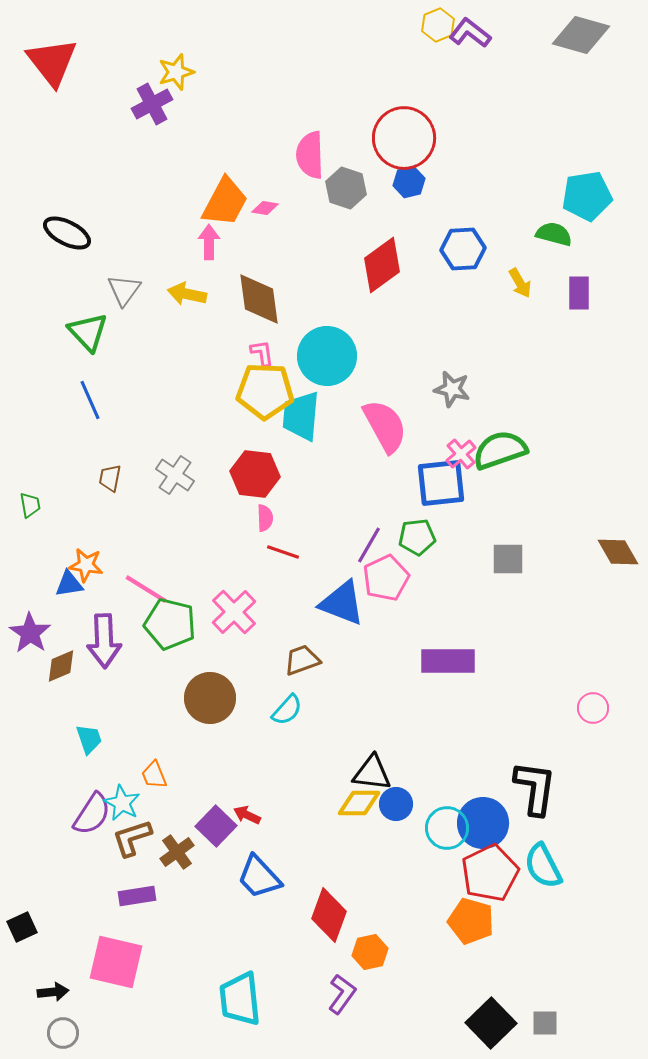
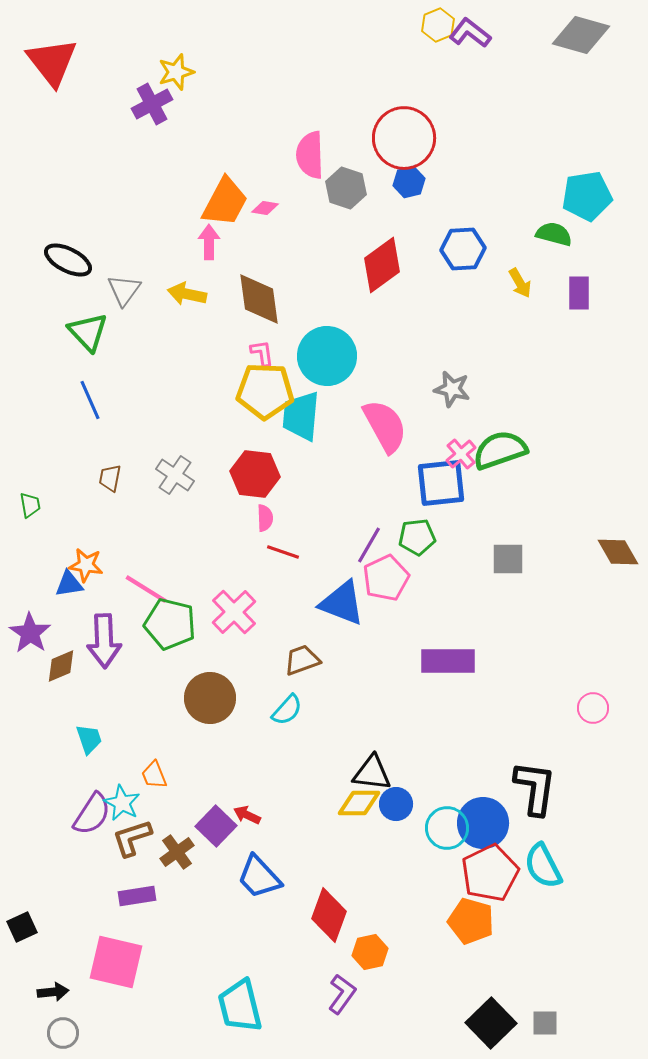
black ellipse at (67, 233): moved 1 px right, 27 px down
cyan trapezoid at (240, 999): moved 7 px down; rotated 8 degrees counterclockwise
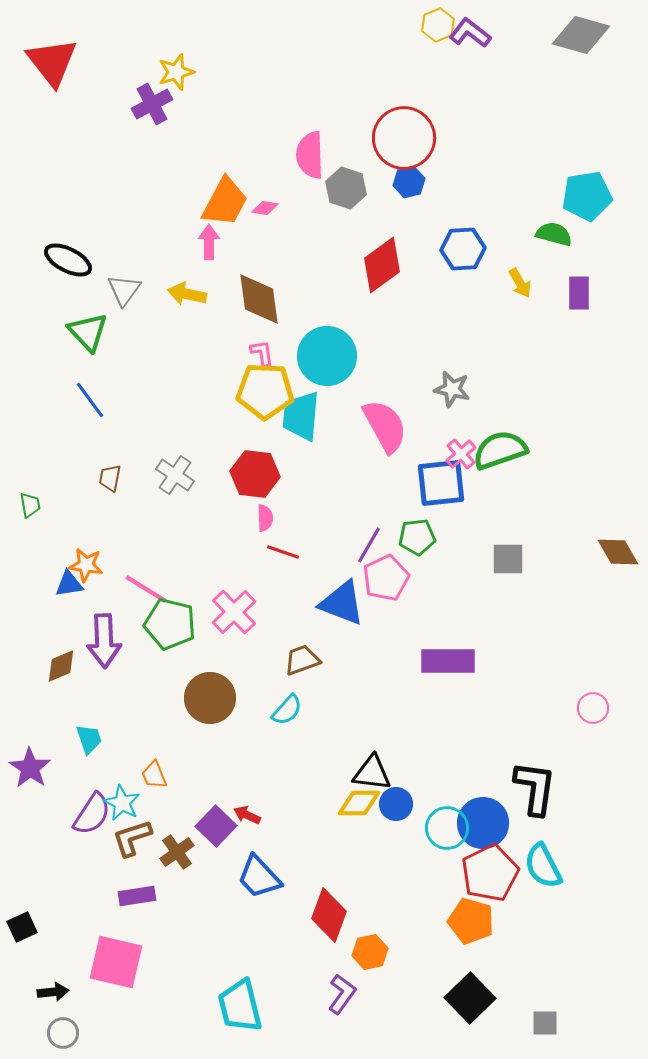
blue line at (90, 400): rotated 12 degrees counterclockwise
purple star at (30, 633): moved 135 px down
black square at (491, 1023): moved 21 px left, 25 px up
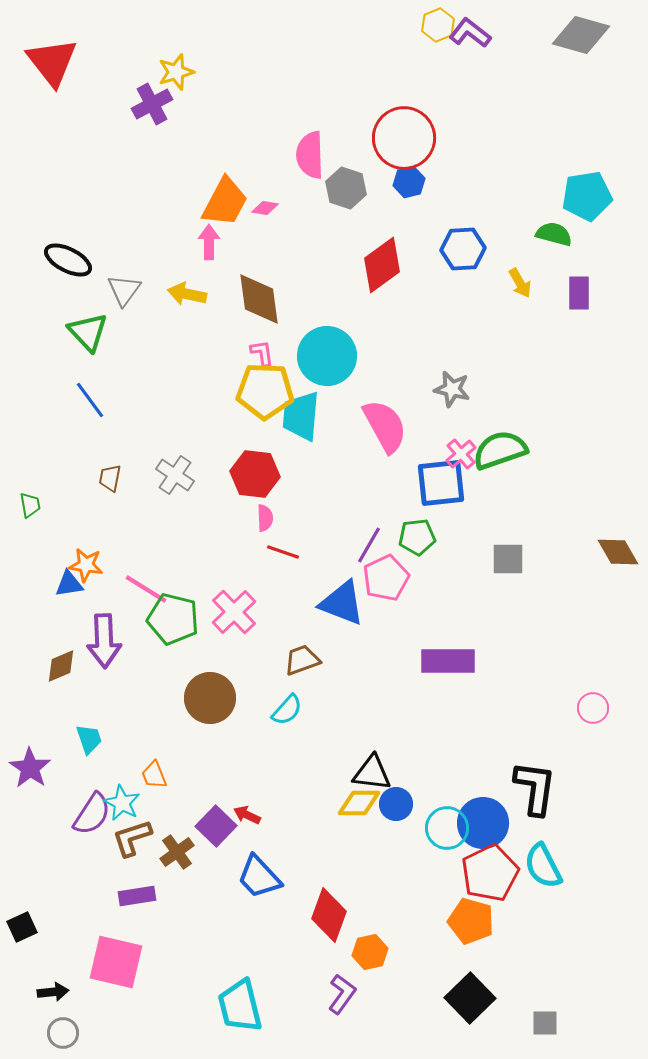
green pentagon at (170, 624): moved 3 px right, 5 px up
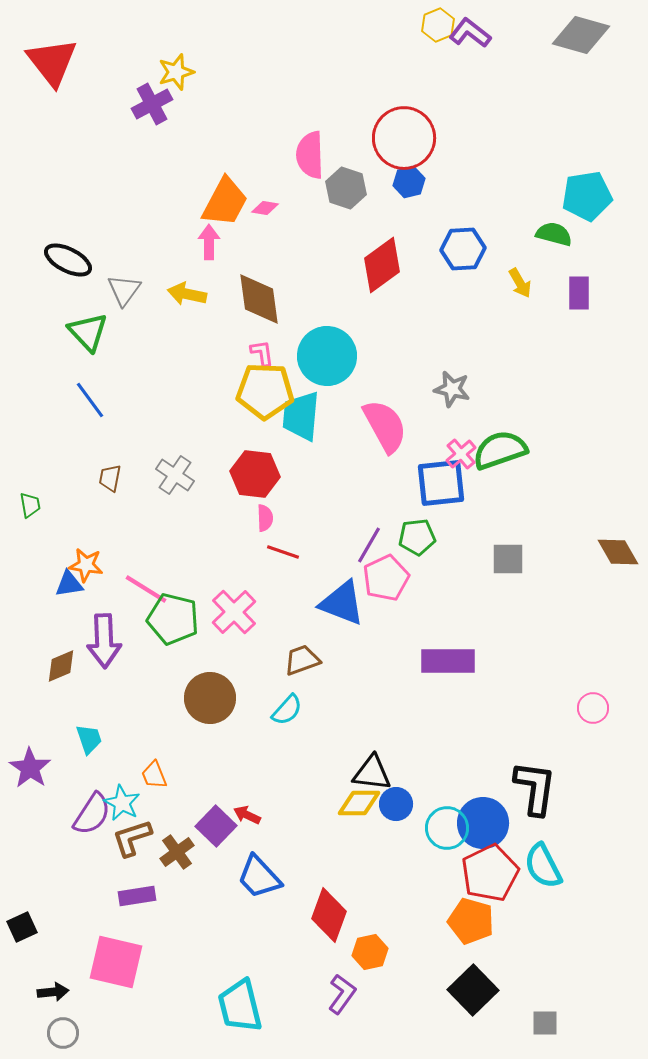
black square at (470, 998): moved 3 px right, 8 px up
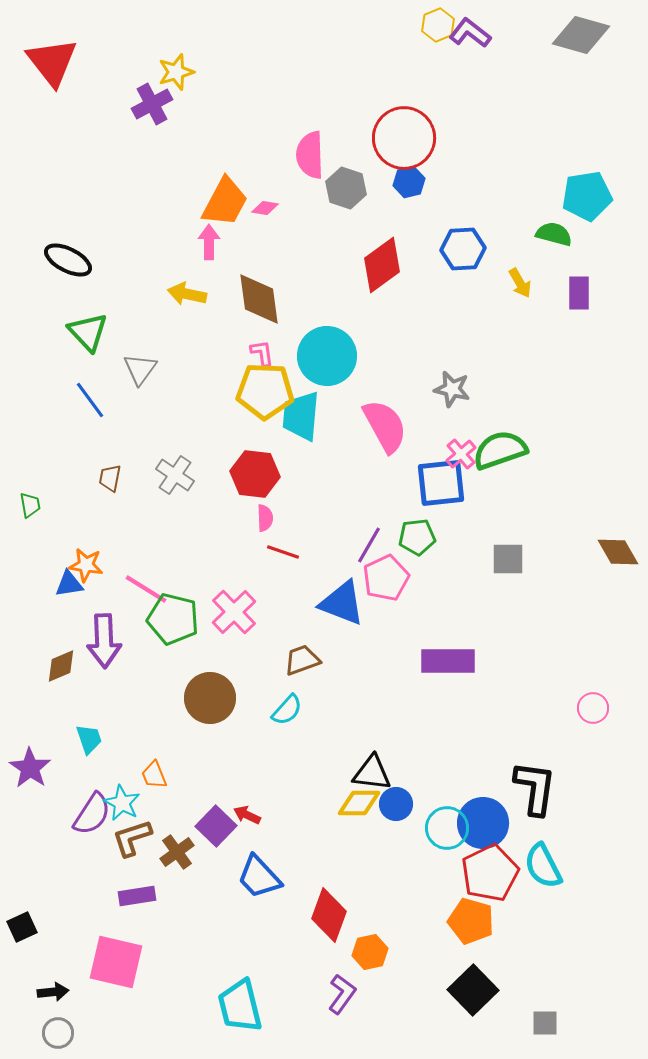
gray triangle at (124, 290): moved 16 px right, 79 px down
gray circle at (63, 1033): moved 5 px left
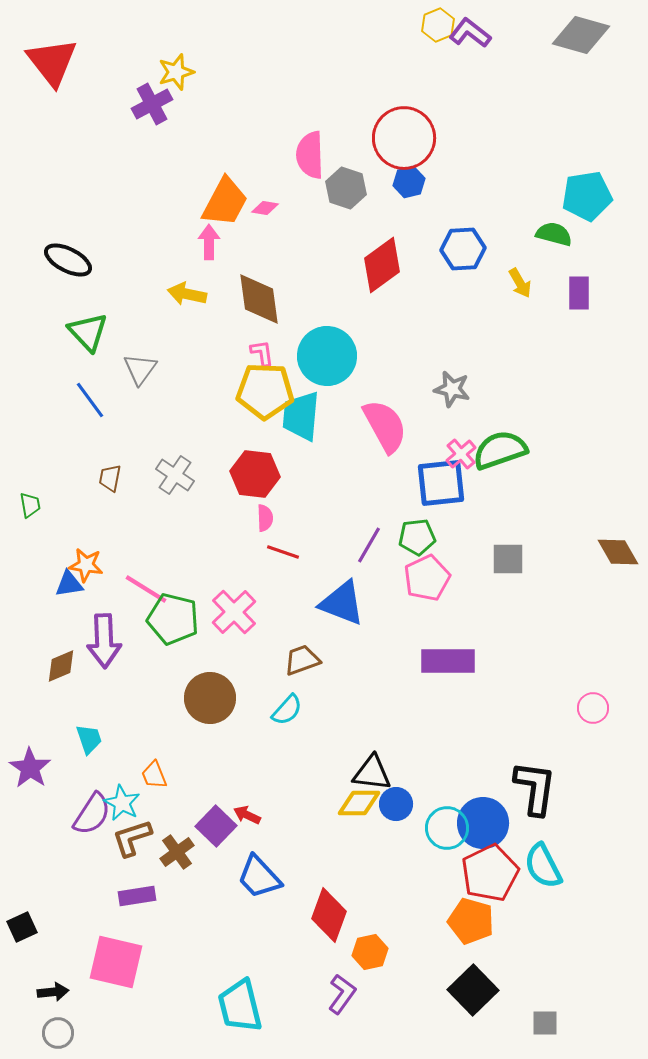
pink pentagon at (386, 578): moved 41 px right
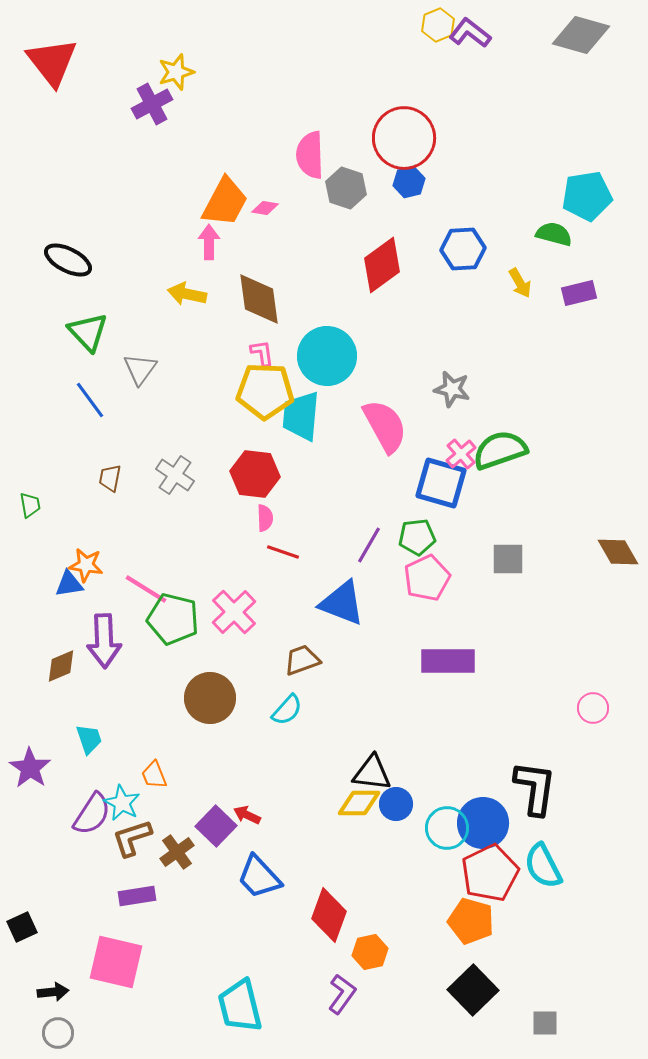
purple rectangle at (579, 293): rotated 76 degrees clockwise
blue square at (441, 483): rotated 22 degrees clockwise
